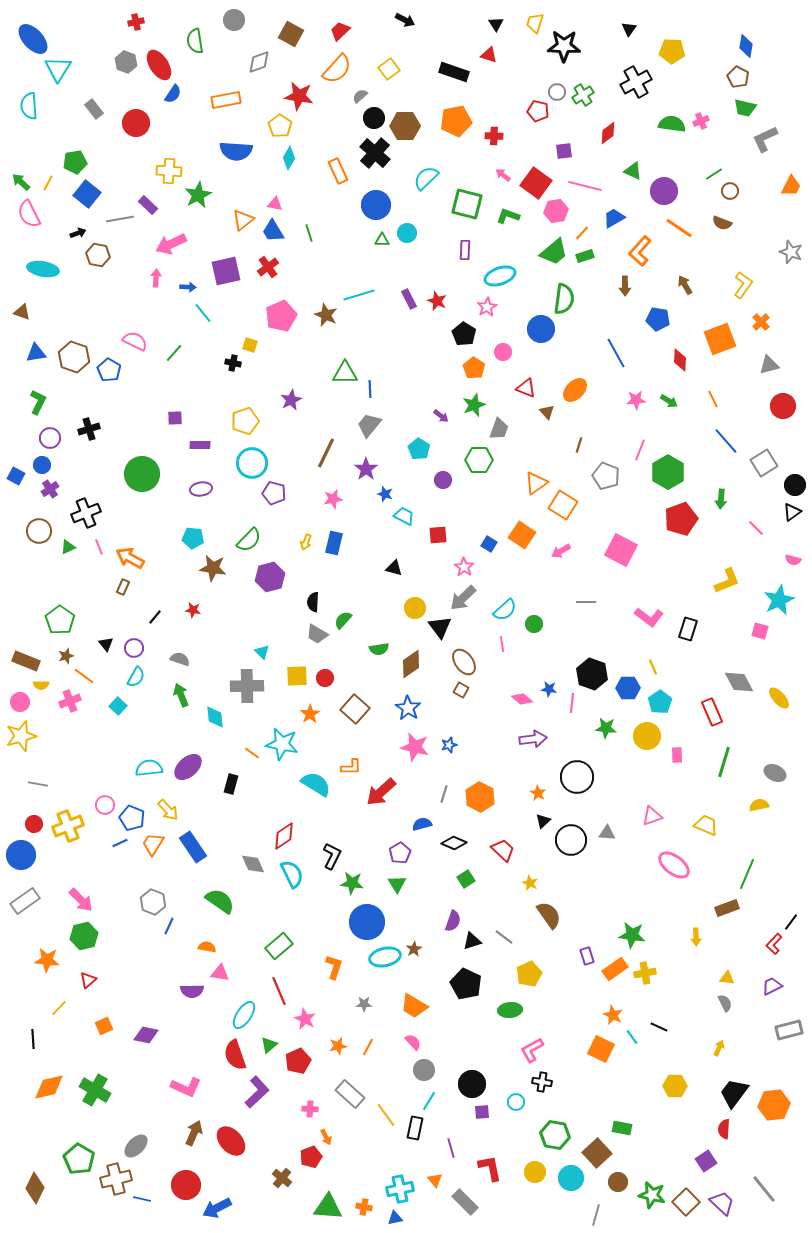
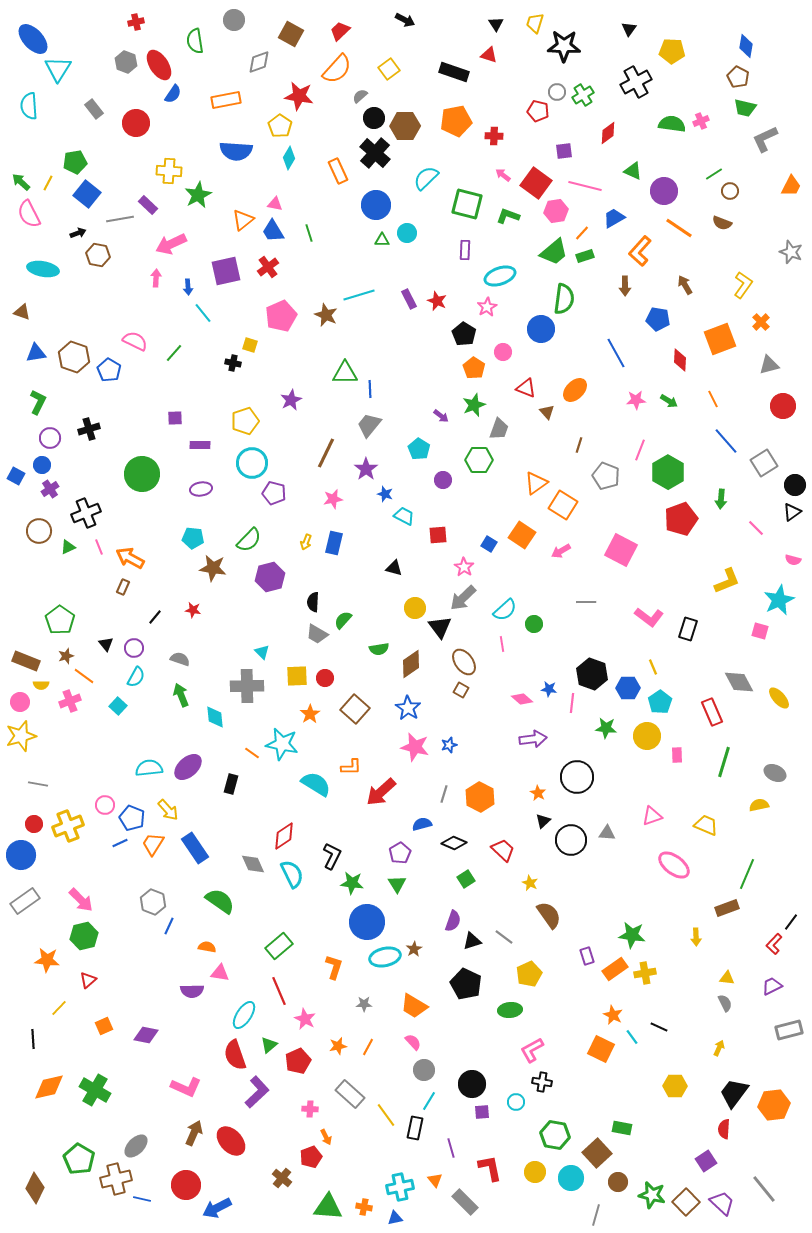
blue arrow at (188, 287): rotated 84 degrees clockwise
blue rectangle at (193, 847): moved 2 px right, 1 px down
cyan cross at (400, 1189): moved 2 px up
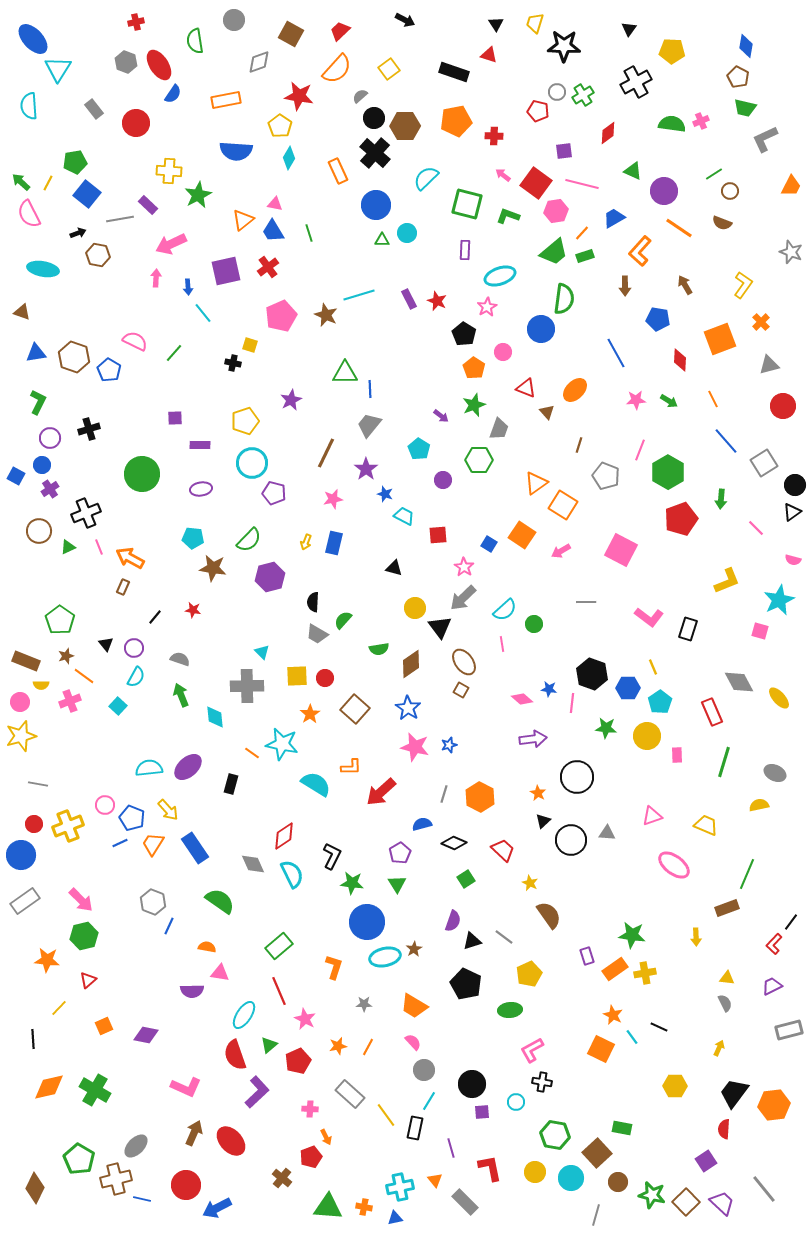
pink line at (585, 186): moved 3 px left, 2 px up
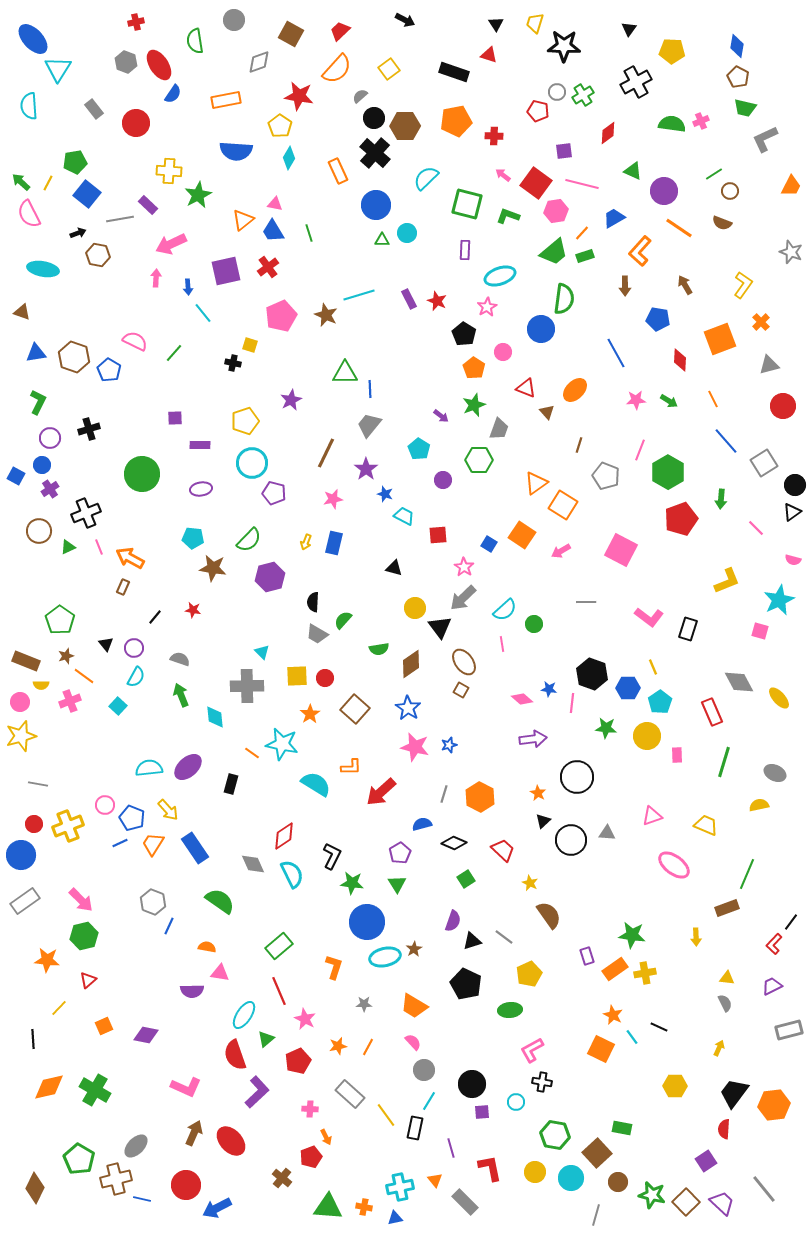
blue diamond at (746, 46): moved 9 px left
green triangle at (269, 1045): moved 3 px left, 6 px up
